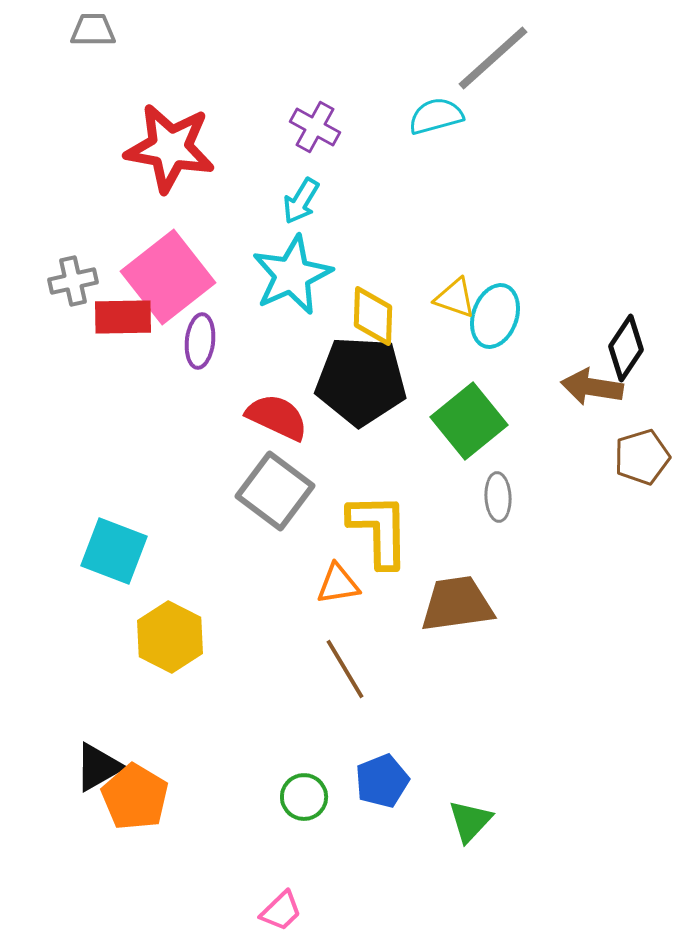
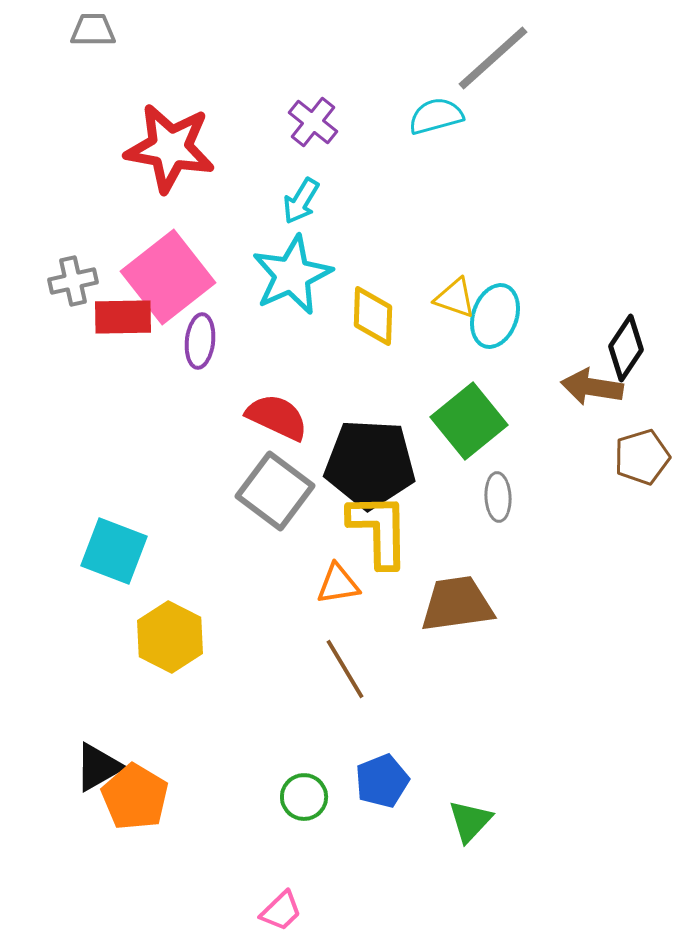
purple cross: moved 2 px left, 5 px up; rotated 9 degrees clockwise
black pentagon: moved 9 px right, 83 px down
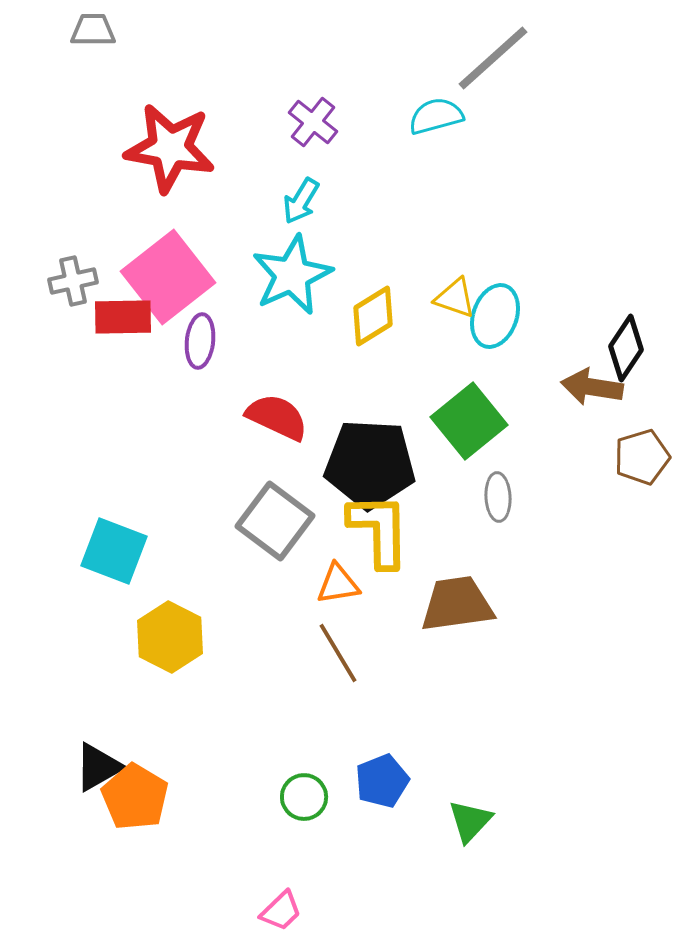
yellow diamond: rotated 56 degrees clockwise
gray square: moved 30 px down
brown line: moved 7 px left, 16 px up
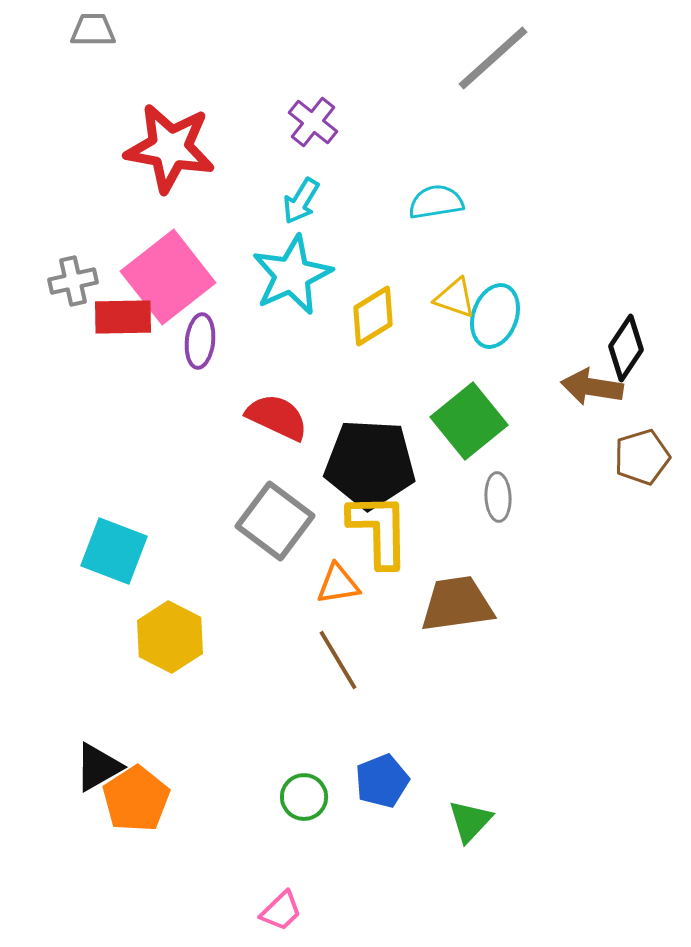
cyan semicircle: moved 86 px down; rotated 6 degrees clockwise
brown line: moved 7 px down
orange pentagon: moved 1 px right, 2 px down; rotated 8 degrees clockwise
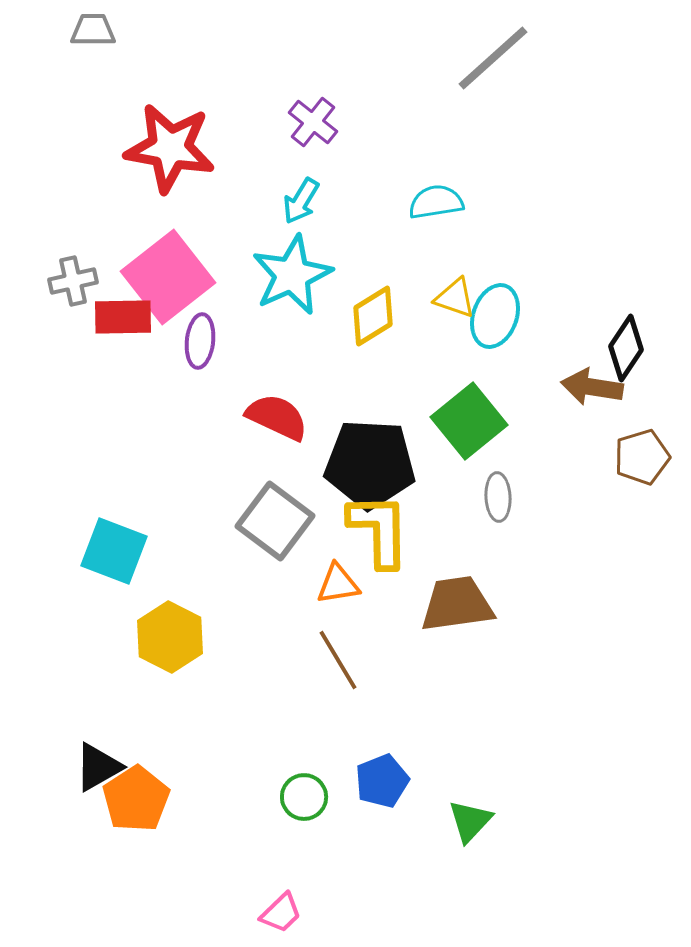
pink trapezoid: moved 2 px down
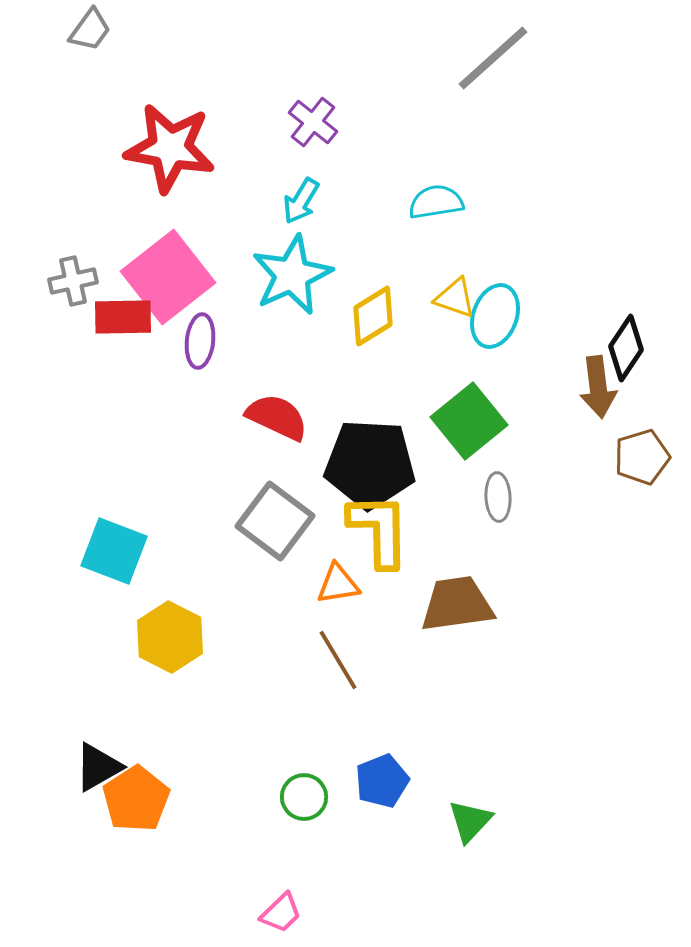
gray trapezoid: moved 3 px left; rotated 126 degrees clockwise
brown arrow: moved 6 px right; rotated 106 degrees counterclockwise
